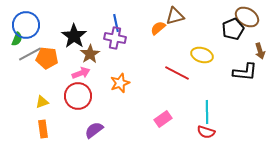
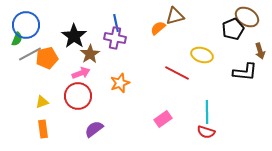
orange pentagon: rotated 20 degrees counterclockwise
purple semicircle: moved 1 px up
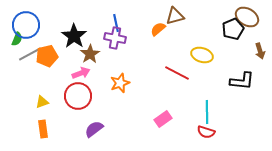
orange semicircle: moved 1 px down
orange pentagon: moved 2 px up
black L-shape: moved 3 px left, 9 px down
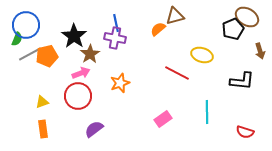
red semicircle: moved 39 px right
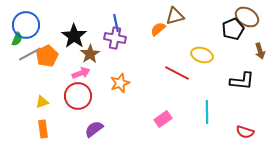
orange pentagon: rotated 15 degrees counterclockwise
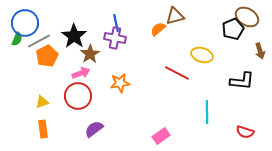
blue circle: moved 1 px left, 2 px up
gray line: moved 9 px right, 13 px up
orange star: rotated 12 degrees clockwise
pink rectangle: moved 2 px left, 17 px down
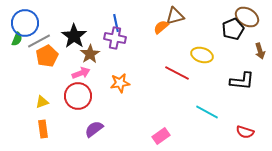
orange semicircle: moved 3 px right, 2 px up
cyan line: rotated 60 degrees counterclockwise
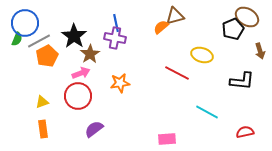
red semicircle: rotated 150 degrees clockwise
pink rectangle: moved 6 px right, 3 px down; rotated 30 degrees clockwise
